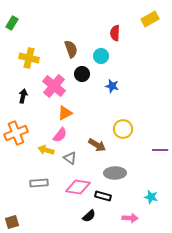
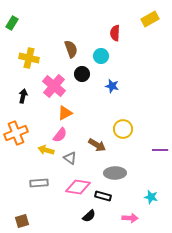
brown square: moved 10 px right, 1 px up
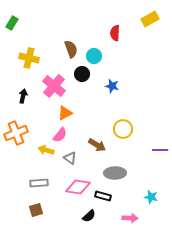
cyan circle: moved 7 px left
brown square: moved 14 px right, 11 px up
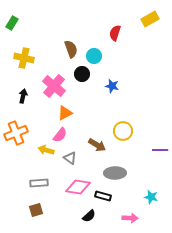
red semicircle: rotated 14 degrees clockwise
yellow cross: moved 5 px left
yellow circle: moved 2 px down
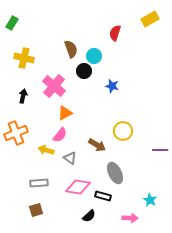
black circle: moved 2 px right, 3 px up
gray ellipse: rotated 65 degrees clockwise
cyan star: moved 1 px left, 3 px down; rotated 16 degrees clockwise
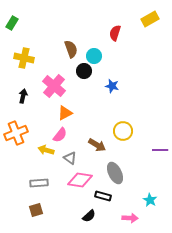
pink diamond: moved 2 px right, 7 px up
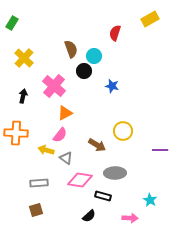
yellow cross: rotated 30 degrees clockwise
orange cross: rotated 25 degrees clockwise
gray triangle: moved 4 px left
gray ellipse: rotated 65 degrees counterclockwise
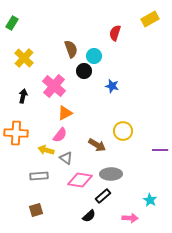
gray ellipse: moved 4 px left, 1 px down
gray rectangle: moved 7 px up
black rectangle: rotated 56 degrees counterclockwise
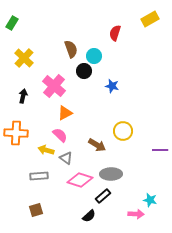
pink semicircle: rotated 84 degrees counterclockwise
pink diamond: rotated 10 degrees clockwise
cyan star: rotated 16 degrees counterclockwise
pink arrow: moved 6 px right, 4 px up
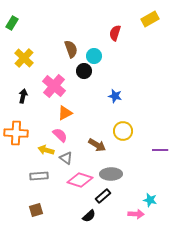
blue star: moved 3 px right, 10 px down
